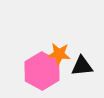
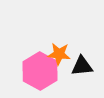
pink hexagon: moved 2 px left
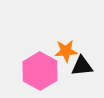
orange star: moved 7 px right, 3 px up; rotated 10 degrees counterclockwise
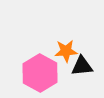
pink hexagon: moved 2 px down
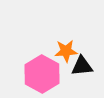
pink hexagon: moved 2 px right, 1 px down
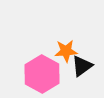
black triangle: rotated 30 degrees counterclockwise
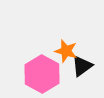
orange star: rotated 20 degrees clockwise
